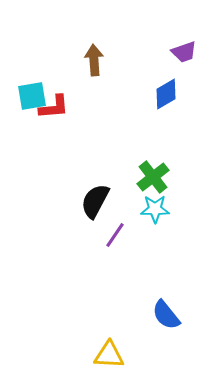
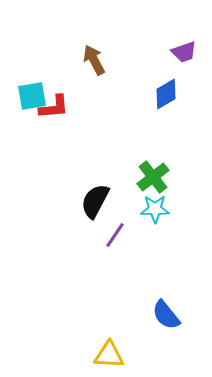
brown arrow: rotated 24 degrees counterclockwise
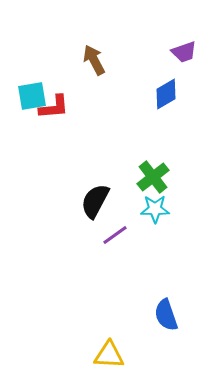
purple line: rotated 20 degrees clockwise
blue semicircle: rotated 20 degrees clockwise
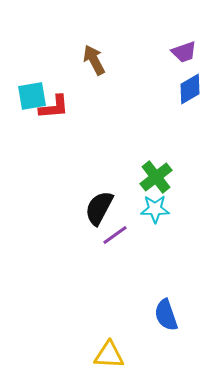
blue diamond: moved 24 px right, 5 px up
green cross: moved 3 px right
black semicircle: moved 4 px right, 7 px down
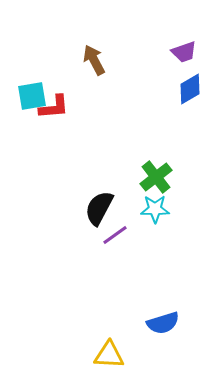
blue semicircle: moved 3 px left, 8 px down; rotated 88 degrees counterclockwise
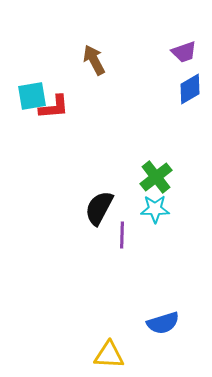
purple line: moved 7 px right; rotated 52 degrees counterclockwise
